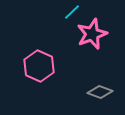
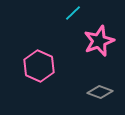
cyan line: moved 1 px right, 1 px down
pink star: moved 7 px right, 7 px down
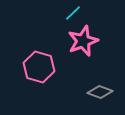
pink star: moved 16 px left
pink hexagon: moved 1 px down; rotated 8 degrees counterclockwise
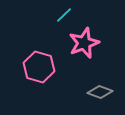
cyan line: moved 9 px left, 2 px down
pink star: moved 1 px right, 2 px down
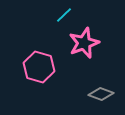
gray diamond: moved 1 px right, 2 px down
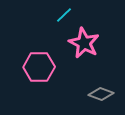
pink star: rotated 24 degrees counterclockwise
pink hexagon: rotated 16 degrees counterclockwise
